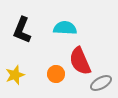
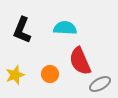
orange circle: moved 6 px left
gray ellipse: moved 1 px left, 1 px down
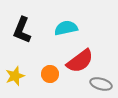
cyan semicircle: moved 1 px right; rotated 15 degrees counterclockwise
red semicircle: rotated 104 degrees counterclockwise
yellow star: moved 1 px down
gray ellipse: moved 1 px right; rotated 45 degrees clockwise
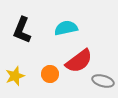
red semicircle: moved 1 px left
gray ellipse: moved 2 px right, 3 px up
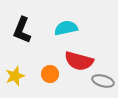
red semicircle: rotated 52 degrees clockwise
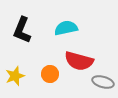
gray ellipse: moved 1 px down
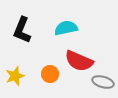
red semicircle: rotated 8 degrees clockwise
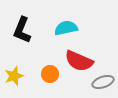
yellow star: moved 1 px left
gray ellipse: rotated 35 degrees counterclockwise
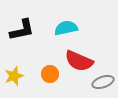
black L-shape: rotated 124 degrees counterclockwise
